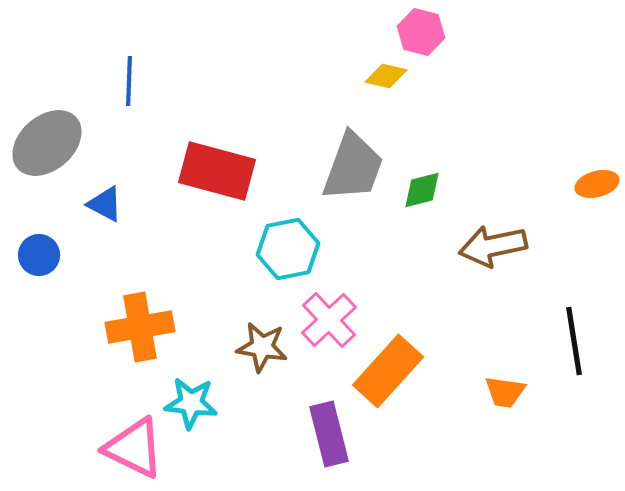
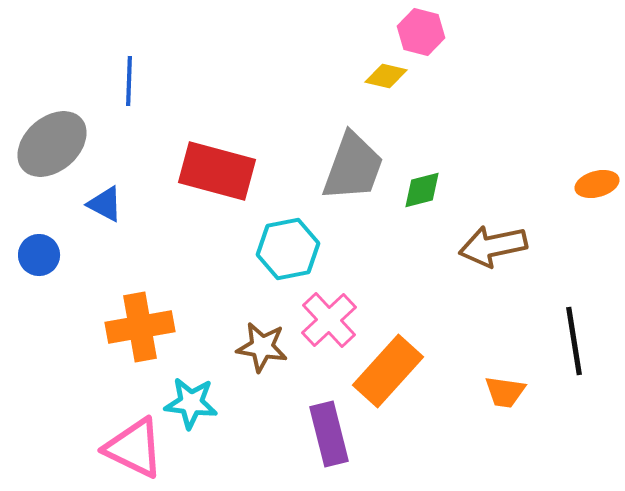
gray ellipse: moved 5 px right, 1 px down
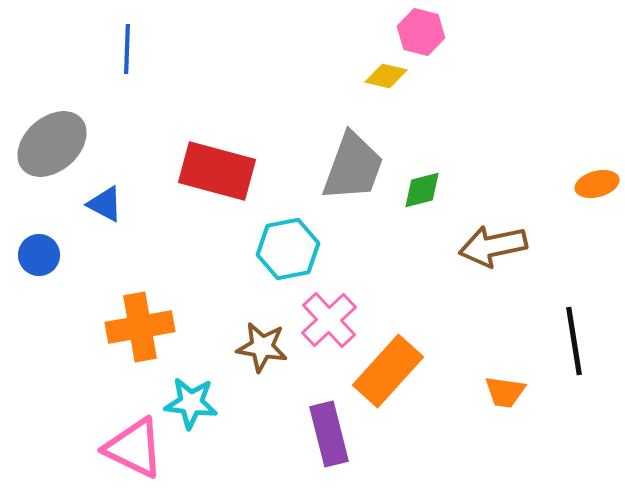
blue line: moved 2 px left, 32 px up
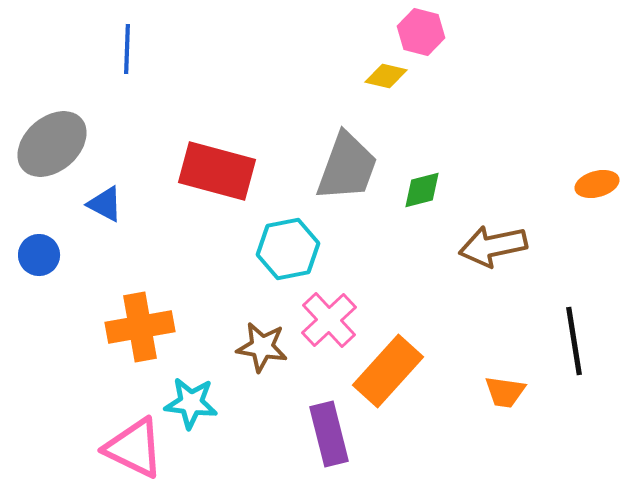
gray trapezoid: moved 6 px left
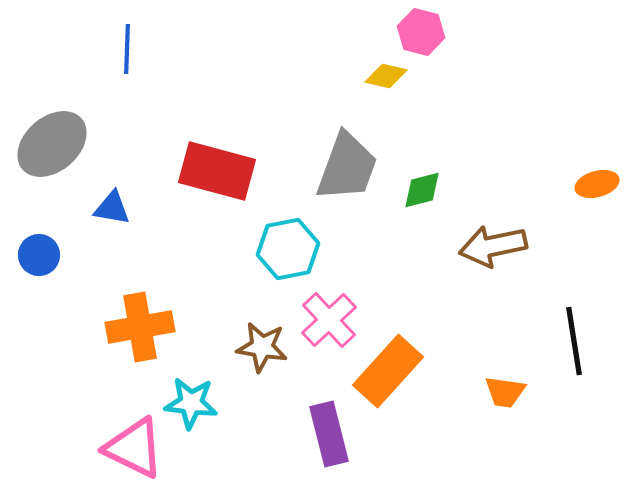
blue triangle: moved 7 px right, 4 px down; rotated 18 degrees counterclockwise
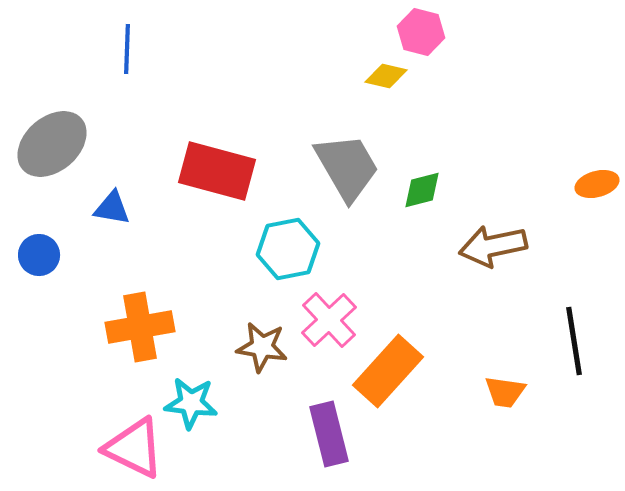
gray trapezoid: rotated 50 degrees counterclockwise
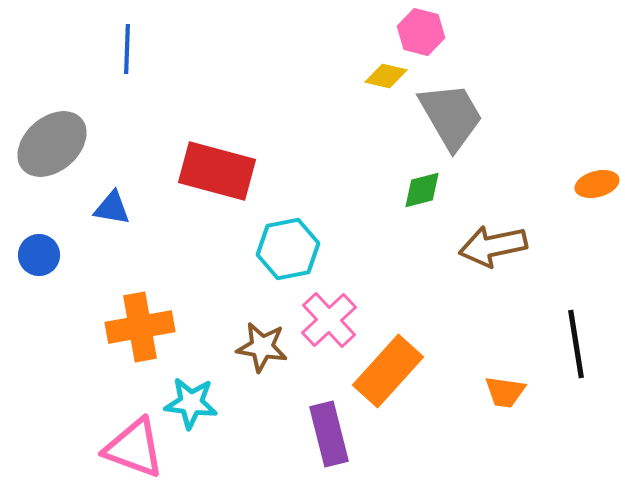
gray trapezoid: moved 104 px right, 51 px up
black line: moved 2 px right, 3 px down
pink triangle: rotated 6 degrees counterclockwise
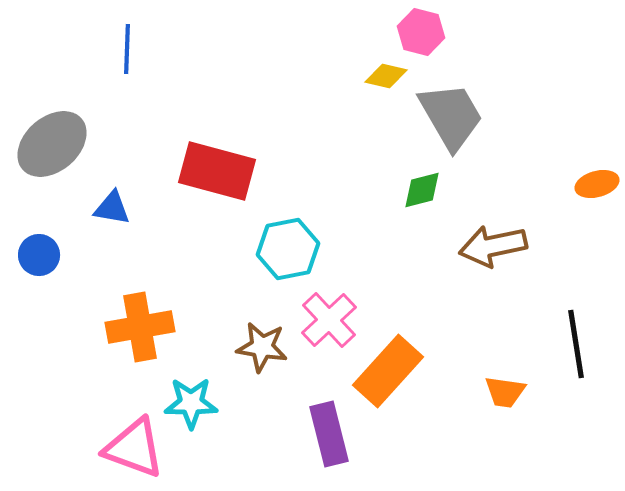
cyan star: rotated 6 degrees counterclockwise
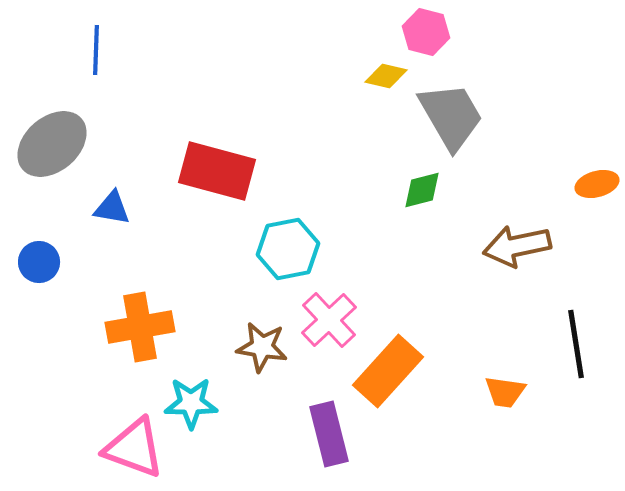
pink hexagon: moved 5 px right
blue line: moved 31 px left, 1 px down
brown arrow: moved 24 px right
blue circle: moved 7 px down
